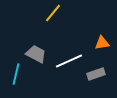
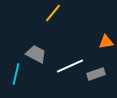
orange triangle: moved 4 px right, 1 px up
white line: moved 1 px right, 5 px down
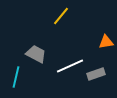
yellow line: moved 8 px right, 3 px down
cyan line: moved 3 px down
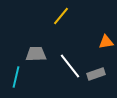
gray trapezoid: rotated 30 degrees counterclockwise
white line: rotated 76 degrees clockwise
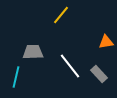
yellow line: moved 1 px up
gray trapezoid: moved 3 px left, 2 px up
gray rectangle: moved 3 px right; rotated 66 degrees clockwise
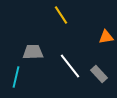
yellow line: rotated 72 degrees counterclockwise
orange triangle: moved 5 px up
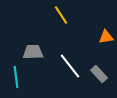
cyan line: rotated 20 degrees counterclockwise
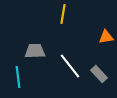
yellow line: moved 2 px right, 1 px up; rotated 42 degrees clockwise
gray trapezoid: moved 2 px right, 1 px up
cyan line: moved 2 px right
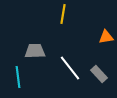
white line: moved 2 px down
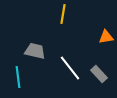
gray trapezoid: rotated 15 degrees clockwise
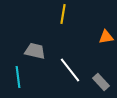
white line: moved 2 px down
gray rectangle: moved 2 px right, 8 px down
